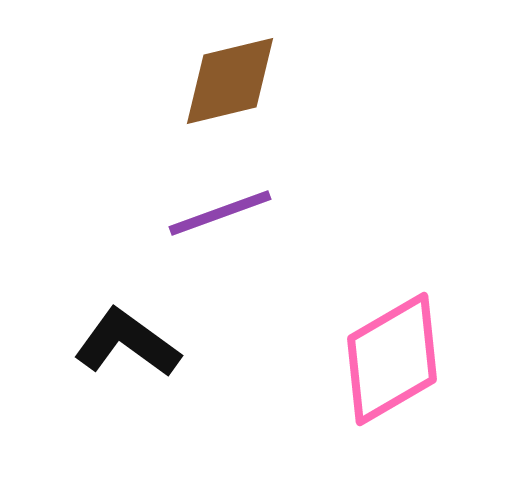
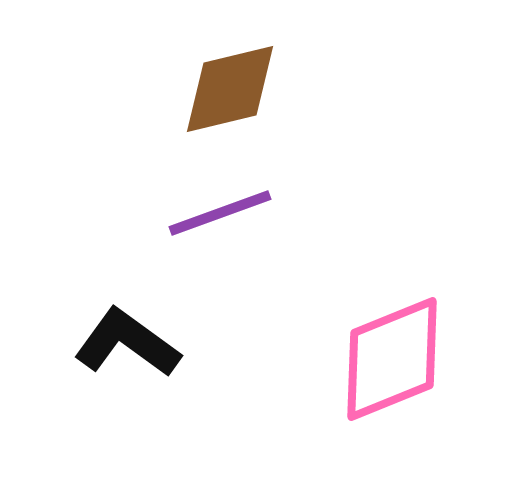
brown diamond: moved 8 px down
pink diamond: rotated 8 degrees clockwise
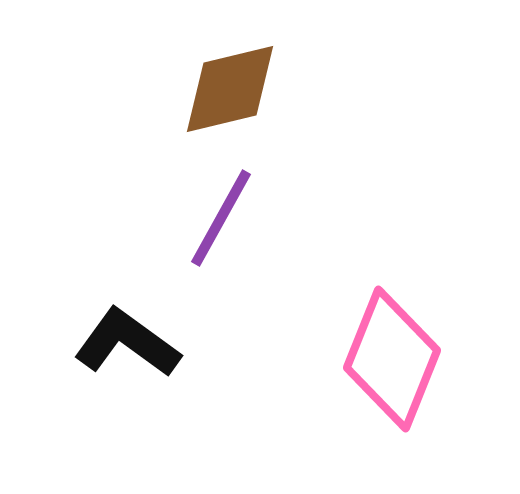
purple line: moved 1 px right, 5 px down; rotated 41 degrees counterclockwise
pink diamond: rotated 46 degrees counterclockwise
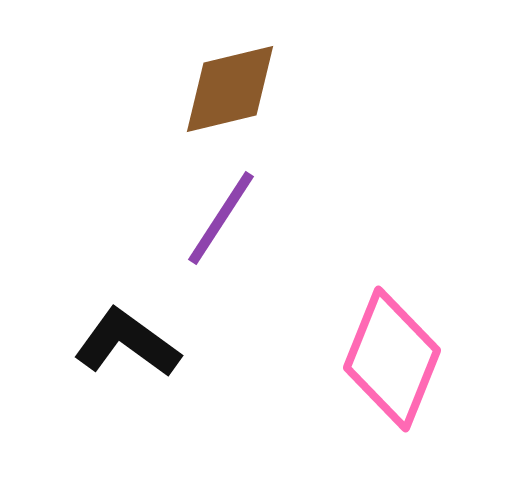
purple line: rotated 4 degrees clockwise
